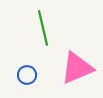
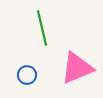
green line: moved 1 px left
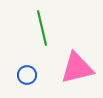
pink triangle: rotated 9 degrees clockwise
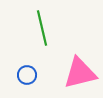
pink triangle: moved 3 px right, 5 px down
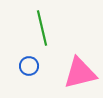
blue circle: moved 2 px right, 9 px up
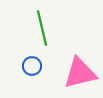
blue circle: moved 3 px right
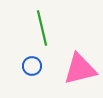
pink triangle: moved 4 px up
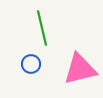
blue circle: moved 1 px left, 2 px up
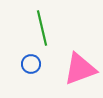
pink triangle: rotated 6 degrees counterclockwise
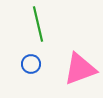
green line: moved 4 px left, 4 px up
